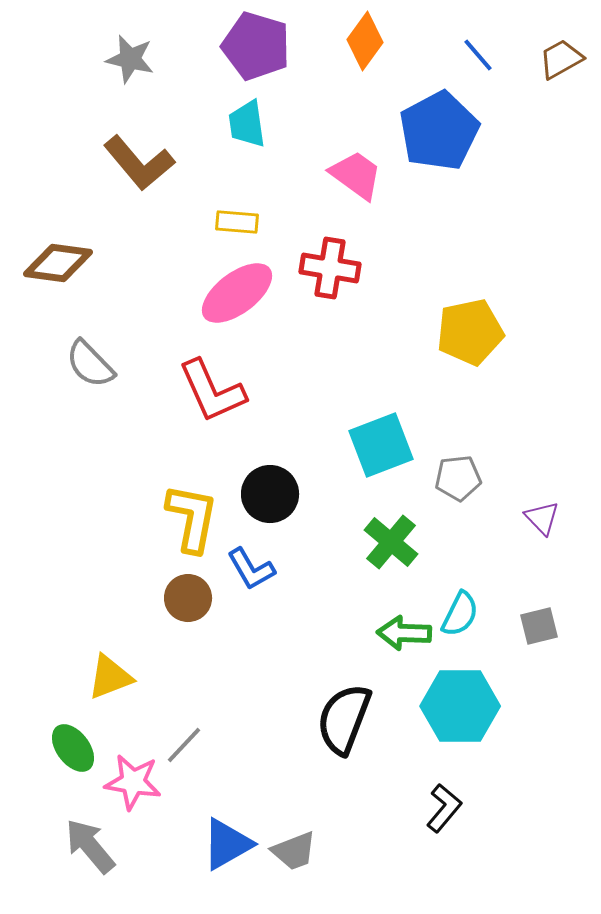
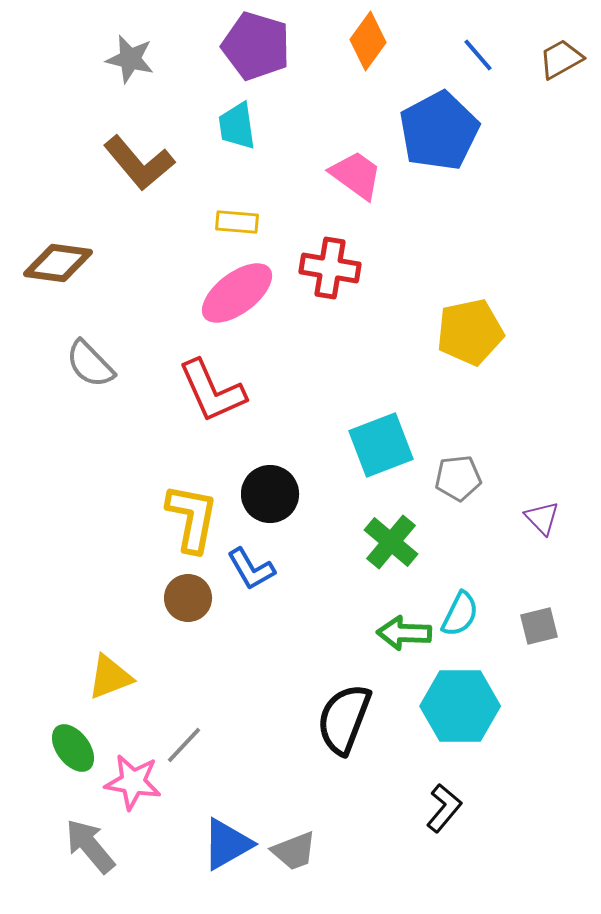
orange diamond: moved 3 px right
cyan trapezoid: moved 10 px left, 2 px down
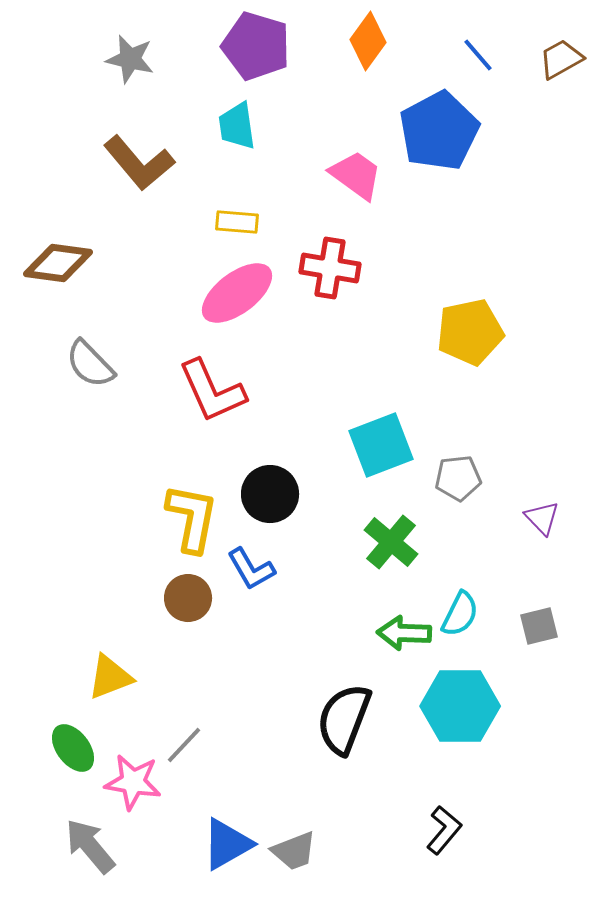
black L-shape: moved 22 px down
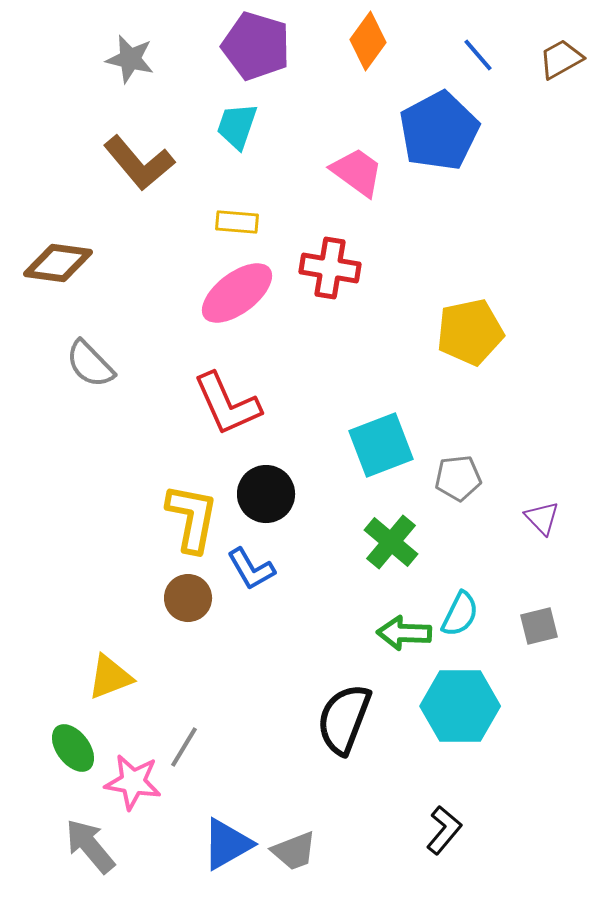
cyan trapezoid: rotated 27 degrees clockwise
pink trapezoid: moved 1 px right, 3 px up
red L-shape: moved 15 px right, 13 px down
black circle: moved 4 px left
gray line: moved 2 px down; rotated 12 degrees counterclockwise
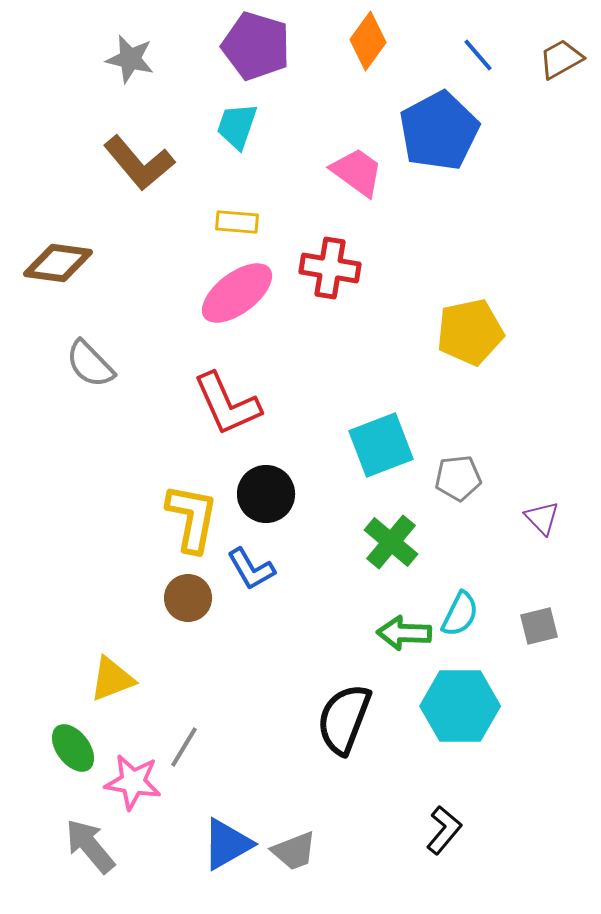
yellow triangle: moved 2 px right, 2 px down
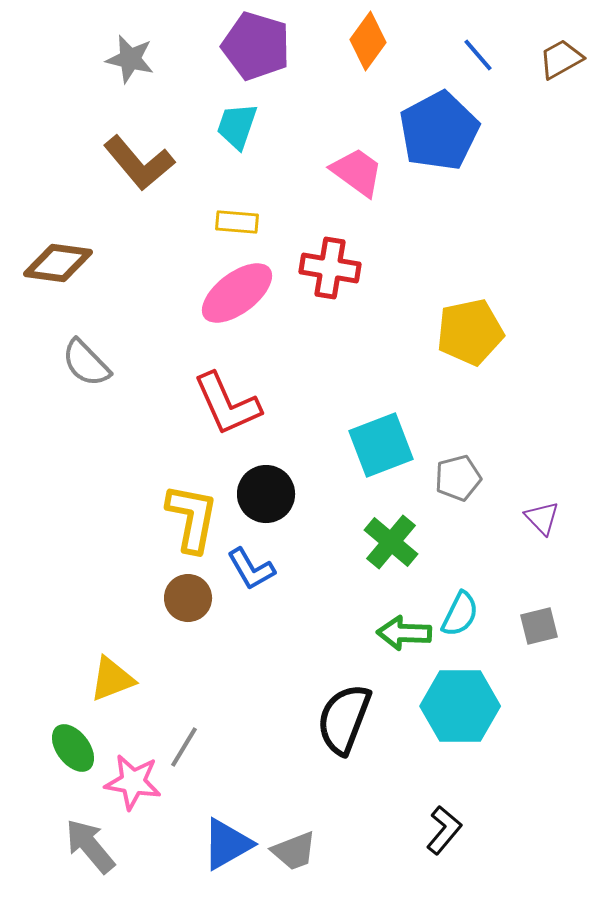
gray semicircle: moved 4 px left, 1 px up
gray pentagon: rotated 9 degrees counterclockwise
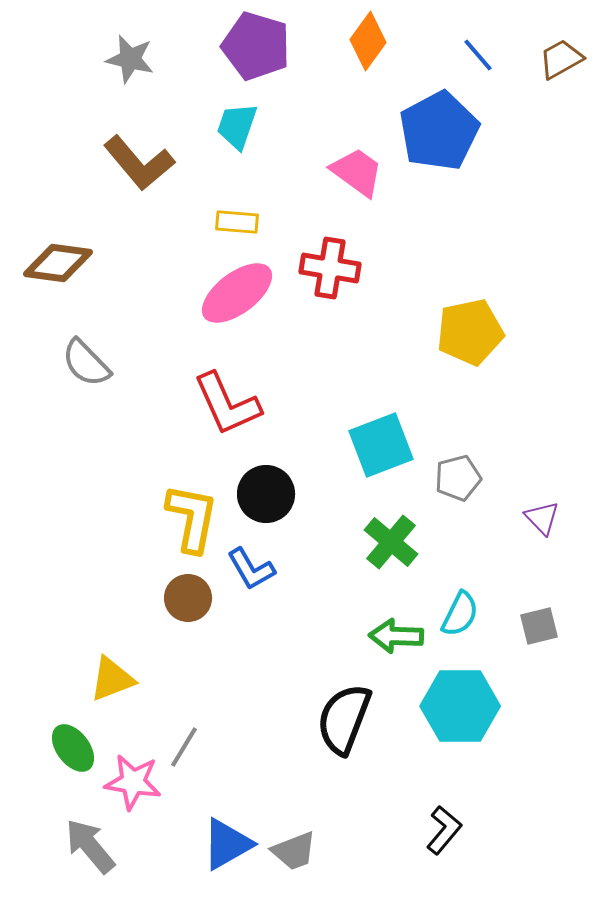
green arrow: moved 8 px left, 3 px down
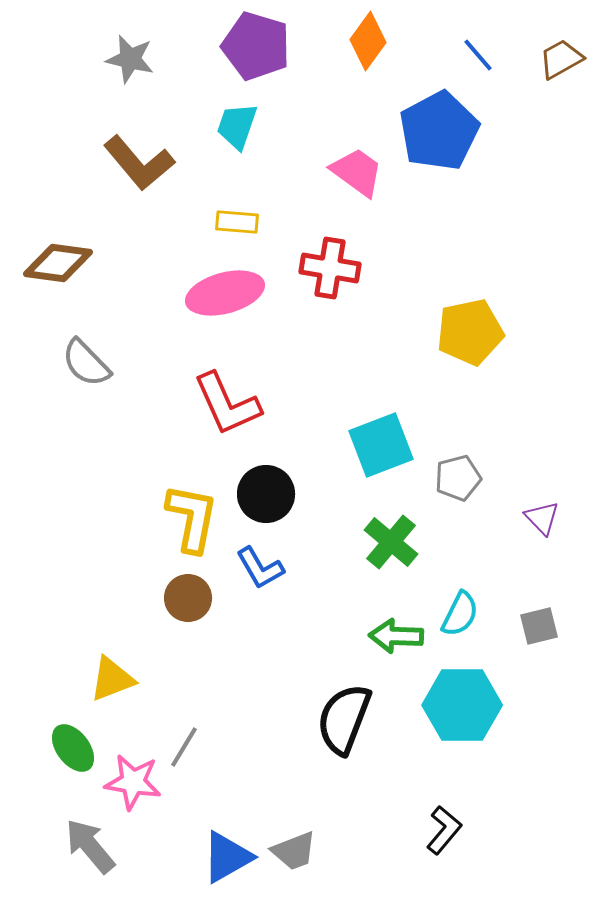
pink ellipse: moved 12 px left; rotated 22 degrees clockwise
blue L-shape: moved 9 px right, 1 px up
cyan hexagon: moved 2 px right, 1 px up
blue triangle: moved 13 px down
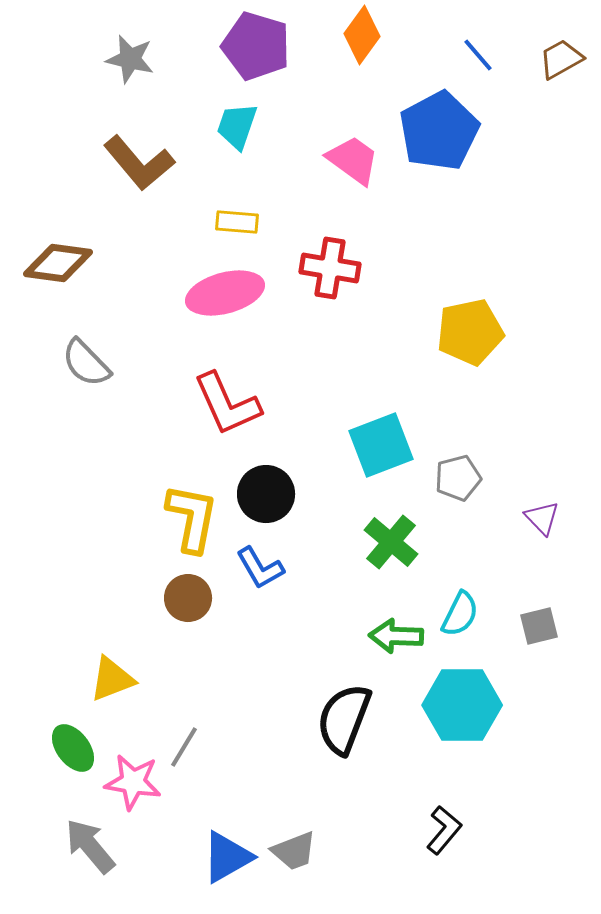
orange diamond: moved 6 px left, 6 px up
pink trapezoid: moved 4 px left, 12 px up
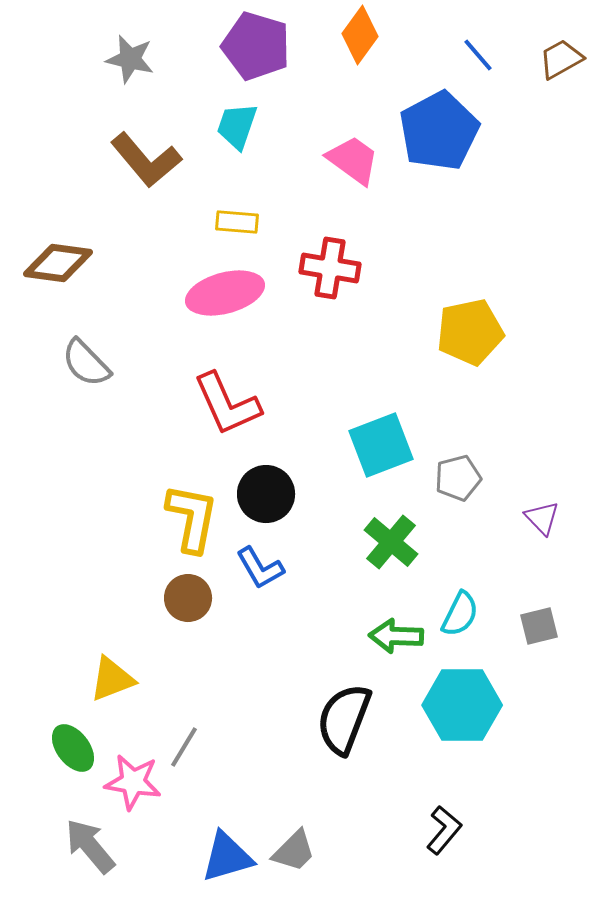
orange diamond: moved 2 px left
brown L-shape: moved 7 px right, 3 px up
gray trapezoid: rotated 24 degrees counterclockwise
blue triangle: rotated 14 degrees clockwise
